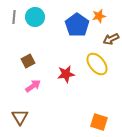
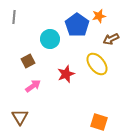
cyan circle: moved 15 px right, 22 px down
red star: rotated 12 degrees counterclockwise
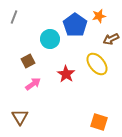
gray line: rotated 16 degrees clockwise
blue pentagon: moved 2 px left
red star: rotated 18 degrees counterclockwise
pink arrow: moved 2 px up
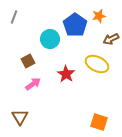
yellow ellipse: rotated 25 degrees counterclockwise
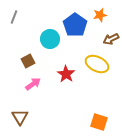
orange star: moved 1 px right, 1 px up
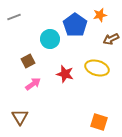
gray line: rotated 48 degrees clockwise
yellow ellipse: moved 4 px down; rotated 10 degrees counterclockwise
red star: moved 1 px left; rotated 18 degrees counterclockwise
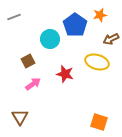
yellow ellipse: moved 6 px up
